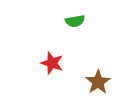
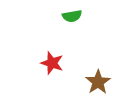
green semicircle: moved 3 px left, 5 px up
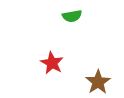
red star: rotated 10 degrees clockwise
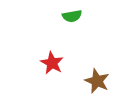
brown star: moved 1 px left, 1 px up; rotated 15 degrees counterclockwise
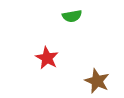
red star: moved 5 px left, 5 px up
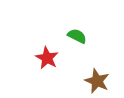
green semicircle: moved 5 px right, 20 px down; rotated 144 degrees counterclockwise
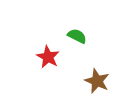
red star: moved 1 px right, 1 px up
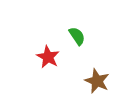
green semicircle: rotated 30 degrees clockwise
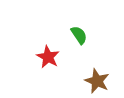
green semicircle: moved 2 px right, 1 px up
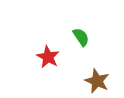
green semicircle: moved 2 px right, 2 px down
